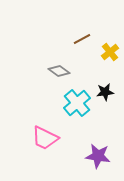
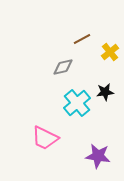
gray diamond: moved 4 px right, 4 px up; rotated 50 degrees counterclockwise
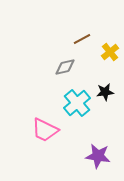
gray diamond: moved 2 px right
pink trapezoid: moved 8 px up
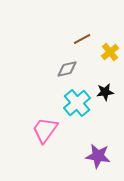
gray diamond: moved 2 px right, 2 px down
pink trapezoid: rotated 100 degrees clockwise
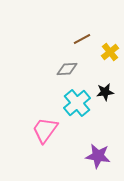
gray diamond: rotated 10 degrees clockwise
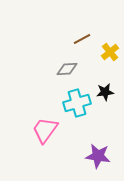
cyan cross: rotated 24 degrees clockwise
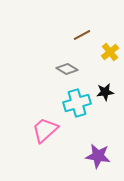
brown line: moved 4 px up
gray diamond: rotated 35 degrees clockwise
pink trapezoid: rotated 12 degrees clockwise
